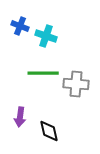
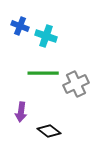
gray cross: rotated 30 degrees counterclockwise
purple arrow: moved 1 px right, 5 px up
black diamond: rotated 40 degrees counterclockwise
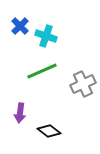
blue cross: rotated 24 degrees clockwise
green line: moved 1 px left, 2 px up; rotated 24 degrees counterclockwise
gray cross: moved 7 px right
purple arrow: moved 1 px left, 1 px down
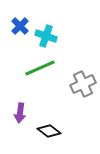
green line: moved 2 px left, 3 px up
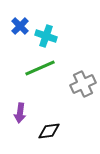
black diamond: rotated 45 degrees counterclockwise
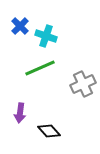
black diamond: rotated 55 degrees clockwise
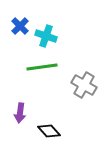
green line: moved 2 px right, 1 px up; rotated 16 degrees clockwise
gray cross: moved 1 px right, 1 px down; rotated 35 degrees counterclockwise
